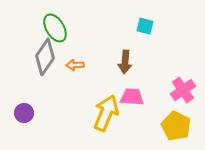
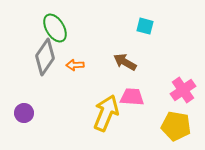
brown arrow: rotated 115 degrees clockwise
yellow pentagon: rotated 16 degrees counterclockwise
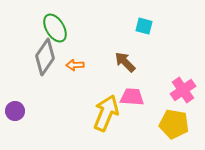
cyan square: moved 1 px left
brown arrow: rotated 15 degrees clockwise
purple circle: moved 9 px left, 2 px up
yellow pentagon: moved 2 px left, 2 px up
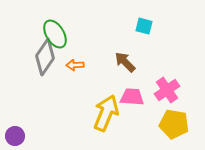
green ellipse: moved 6 px down
pink cross: moved 16 px left
purple circle: moved 25 px down
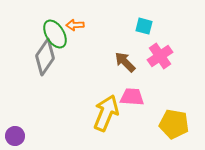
orange arrow: moved 40 px up
pink cross: moved 7 px left, 34 px up
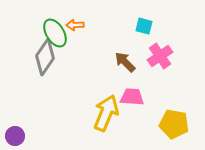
green ellipse: moved 1 px up
